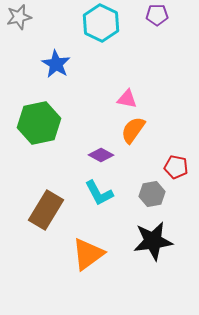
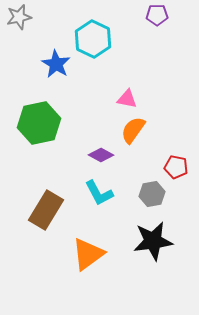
cyan hexagon: moved 8 px left, 16 px down
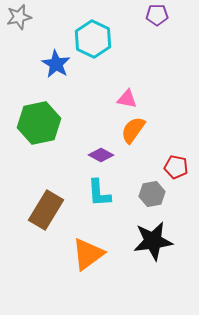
cyan L-shape: rotated 24 degrees clockwise
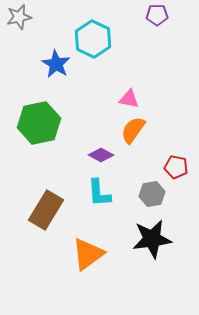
pink triangle: moved 2 px right
black star: moved 1 px left, 2 px up
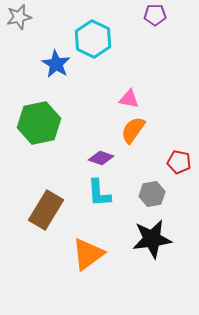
purple pentagon: moved 2 px left
purple diamond: moved 3 px down; rotated 10 degrees counterclockwise
red pentagon: moved 3 px right, 5 px up
